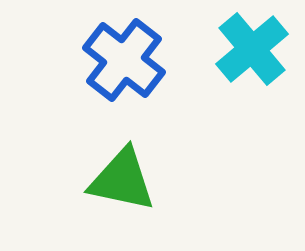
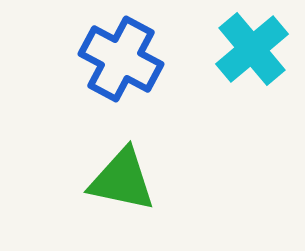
blue cross: moved 3 px left, 1 px up; rotated 10 degrees counterclockwise
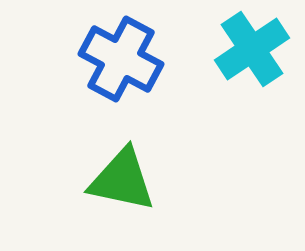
cyan cross: rotated 6 degrees clockwise
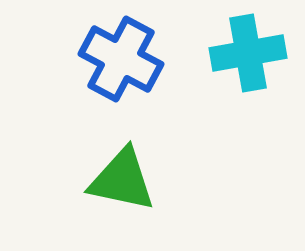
cyan cross: moved 4 px left, 4 px down; rotated 24 degrees clockwise
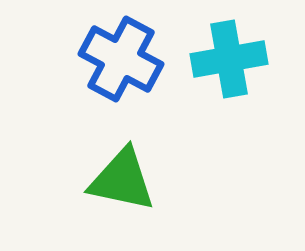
cyan cross: moved 19 px left, 6 px down
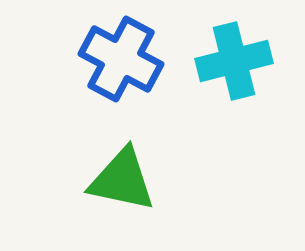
cyan cross: moved 5 px right, 2 px down; rotated 4 degrees counterclockwise
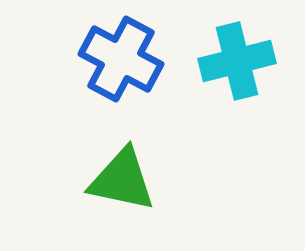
cyan cross: moved 3 px right
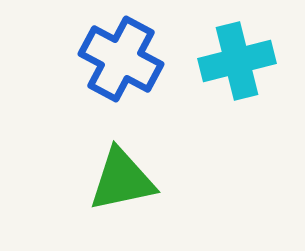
green triangle: rotated 24 degrees counterclockwise
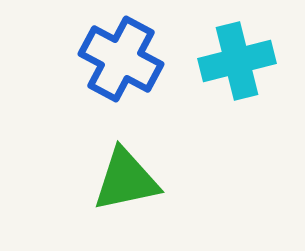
green triangle: moved 4 px right
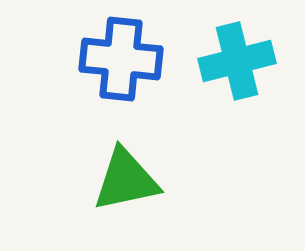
blue cross: rotated 22 degrees counterclockwise
